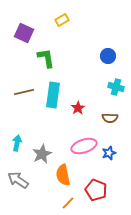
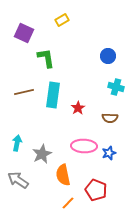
pink ellipse: rotated 20 degrees clockwise
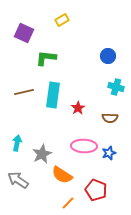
green L-shape: rotated 75 degrees counterclockwise
orange semicircle: moved 1 px left; rotated 45 degrees counterclockwise
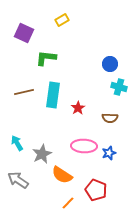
blue circle: moved 2 px right, 8 px down
cyan cross: moved 3 px right
cyan arrow: rotated 42 degrees counterclockwise
